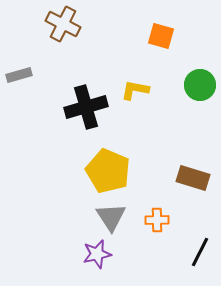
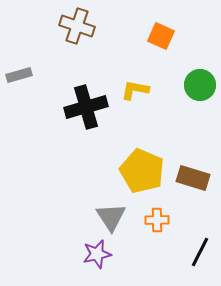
brown cross: moved 14 px right, 2 px down; rotated 8 degrees counterclockwise
orange square: rotated 8 degrees clockwise
yellow pentagon: moved 34 px right
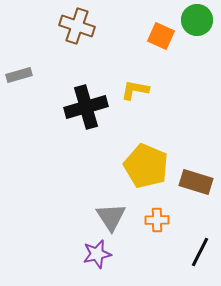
green circle: moved 3 px left, 65 px up
yellow pentagon: moved 4 px right, 5 px up
brown rectangle: moved 3 px right, 4 px down
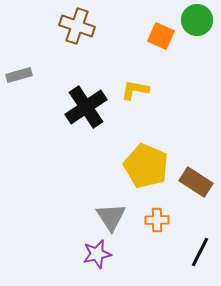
black cross: rotated 18 degrees counterclockwise
brown rectangle: rotated 16 degrees clockwise
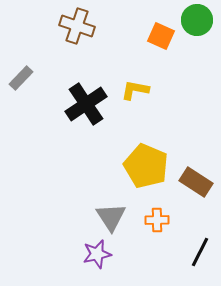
gray rectangle: moved 2 px right, 3 px down; rotated 30 degrees counterclockwise
black cross: moved 3 px up
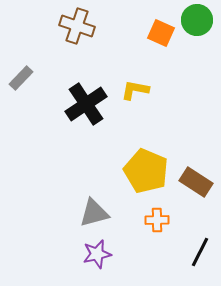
orange square: moved 3 px up
yellow pentagon: moved 5 px down
gray triangle: moved 17 px left, 4 px up; rotated 48 degrees clockwise
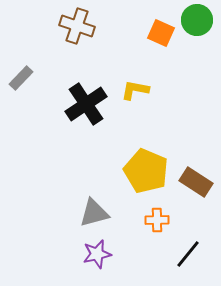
black line: moved 12 px left, 2 px down; rotated 12 degrees clockwise
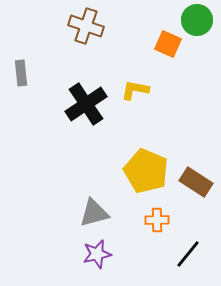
brown cross: moved 9 px right
orange square: moved 7 px right, 11 px down
gray rectangle: moved 5 px up; rotated 50 degrees counterclockwise
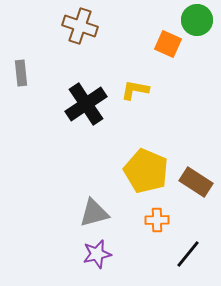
brown cross: moved 6 px left
